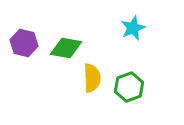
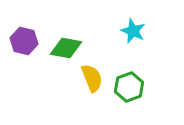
cyan star: moved 3 px down; rotated 25 degrees counterclockwise
purple hexagon: moved 2 px up
yellow semicircle: rotated 20 degrees counterclockwise
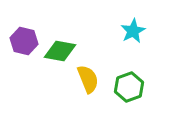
cyan star: rotated 20 degrees clockwise
green diamond: moved 6 px left, 3 px down
yellow semicircle: moved 4 px left, 1 px down
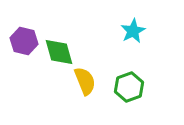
green diamond: moved 1 px left, 1 px down; rotated 64 degrees clockwise
yellow semicircle: moved 3 px left, 2 px down
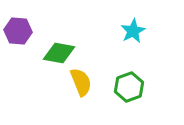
purple hexagon: moved 6 px left, 10 px up; rotated 8 degrees counterclockwise
green diamond: moved 1 px down; rotated 64 degrees counterclockwise
yellow semicircle: moved 4 px left, 1 px down
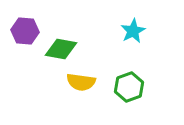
purple hexagon: moved 7 px right
green diamond: moved 2 px right, 4 px up
yellow semicircle: rotated 120 degrees clockwise
